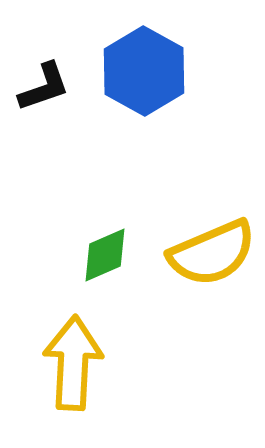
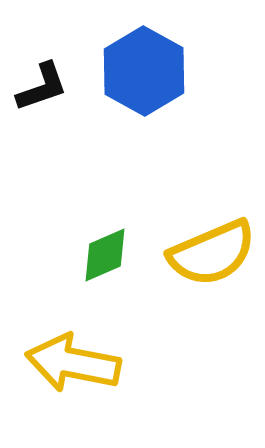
black L-shape: moved 2 px left
yellow arrow: rotated 82 degrees counterclockwise
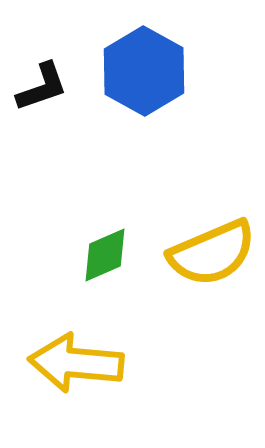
yellow arrow: moved 3 px right; rotated 6 degrees counterclockwise
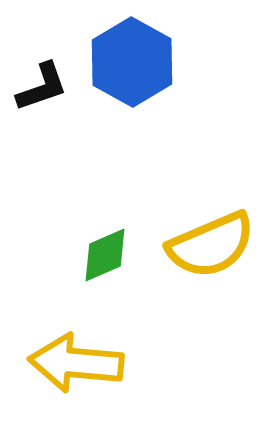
blue hexagon: moved 12 px left, 9 px up
yellow semicircle: moved 1 px left, 8 px up
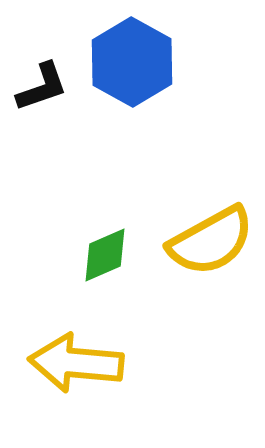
yellow semicircle: moved 4 px up; rotated 6 degrees counterclockwise
